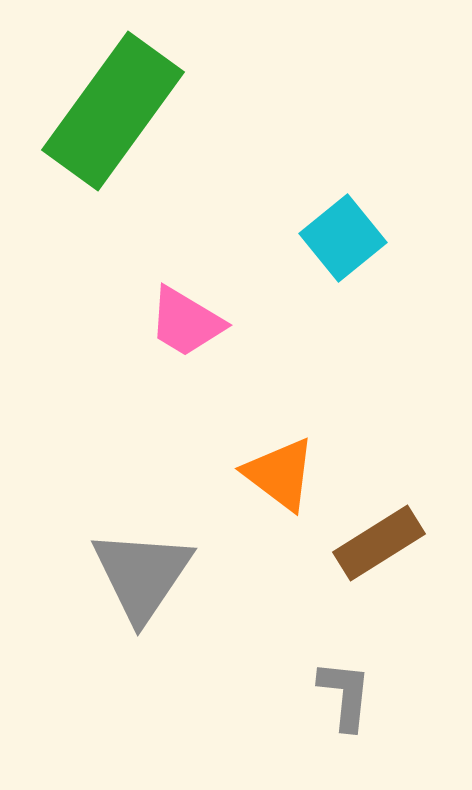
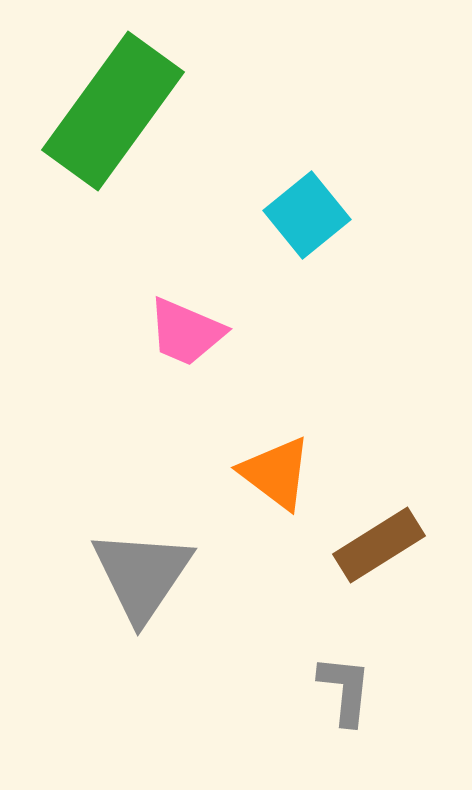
cyan square: moved 36 px left, 23 px up
pink trapezoid: moved 10 px down; rotated 8 degrees counterclockwise
orange triangle: moved 4 px left, 1 px up
brown rectangle: moved 2 px down
gray L-shape: moved 5 px up
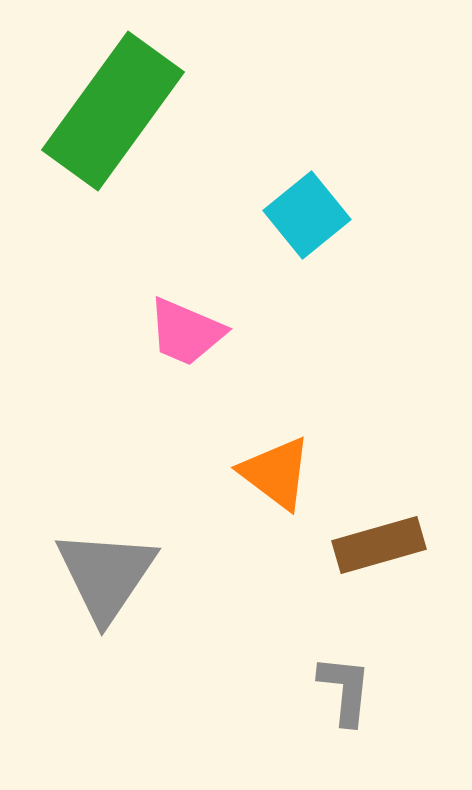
brown rectangle: rotated 16 degrees clockwise
gray triangle: moved 36 px left
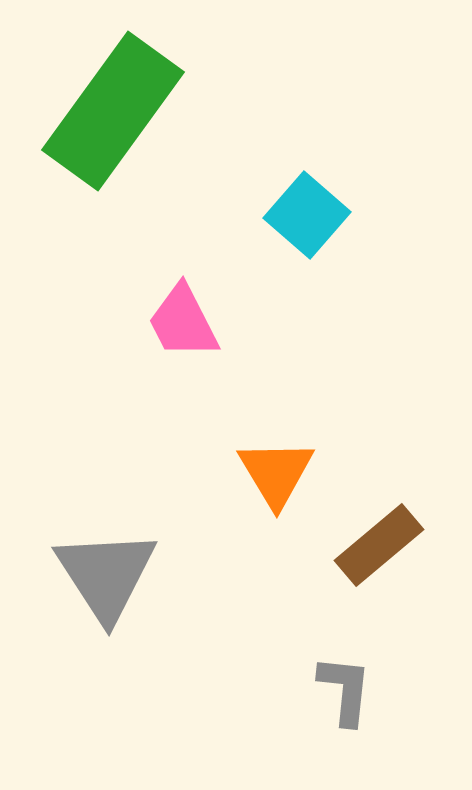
cyan square: rotated 10 degrees counterclockwise
pink trapezoid: moved 3 px left, 10 px up; rotated 40 degrees clockwise
orange triangle: rotated 22 degrees clockwise
brown rectangle: rotated 24 degrees counterclockwise
gray triangle: rotated 7 degrees counterclockwise
